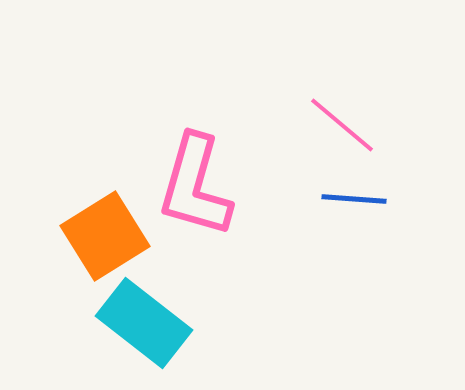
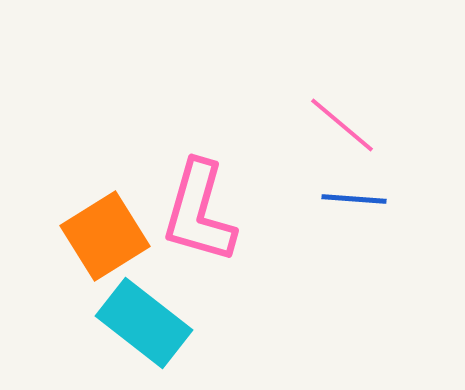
pink L-shape: moved 4 px right, 26 px down
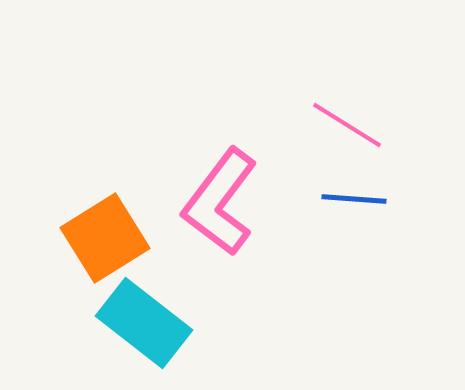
pink line: moved 5 px right; rotated 8 degrees counterclockwise
pink L-shape: moved 21 px right, 10 px up; rotated 21 degrees clockwise
orange square: moved 2 px down
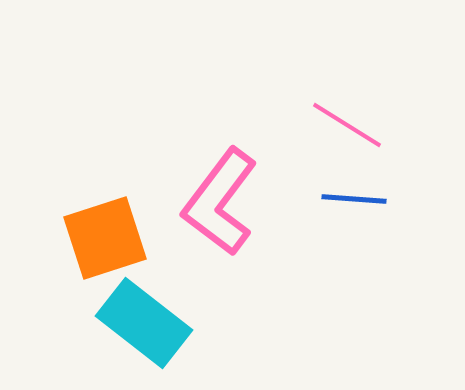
orange square: rotated 14 degrees clockwise
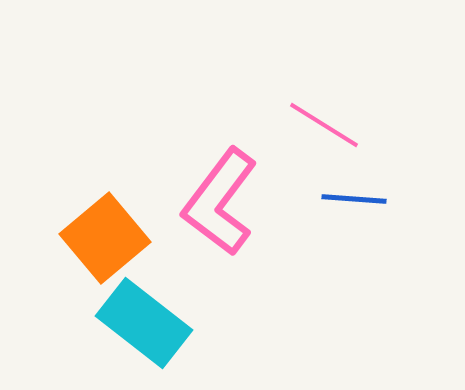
pink line: moved 23 px left
orange square: rotated 22 degrees counterclockwise
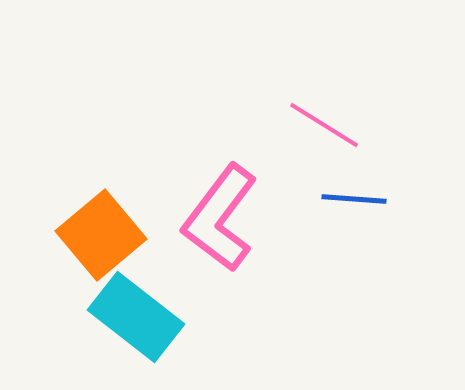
pink L-shape: moved 16 px down
orange square: moved 4 px left, 3 px up
cyan rectangle: moved 8 px left, 6 px up
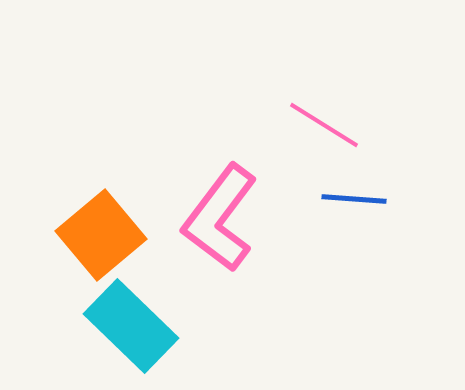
cyan rectangle: moved 5 px left, 9 px down; rotated 6 degrees clockwise
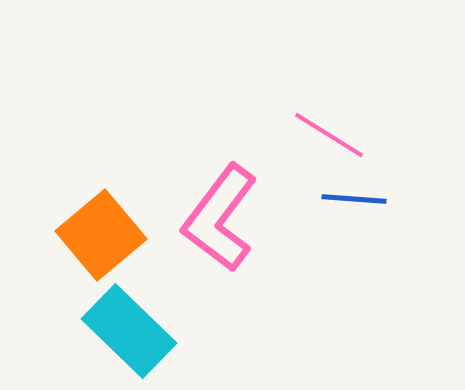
pink line: moved 5 px right, 10 px down
cyan rectangle: moved 2 px left, 5 px down
